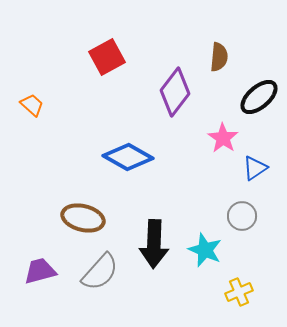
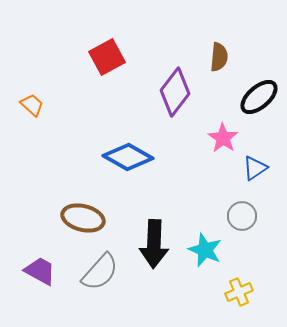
purple trapezoid: rotated 44 degrees clockwise
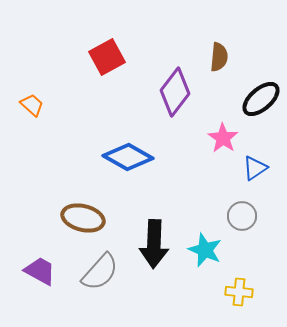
black ellipse: moved 2 px right, 2 px down
yellow cross: rotated 28 degrees clockwise
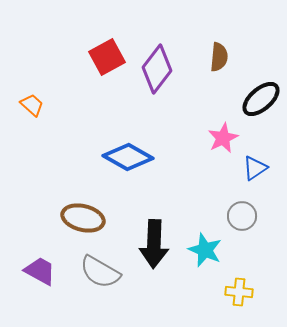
purple diamond: moved 18 px left, 23 px up
pink star: rotated 12 degrees clockwise
gray semicircle: rotated 78 degrees clockwise
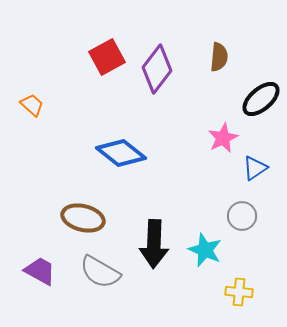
blue diamond: moved 7 px left, 4 px up; rotated 9 degrees clockwise
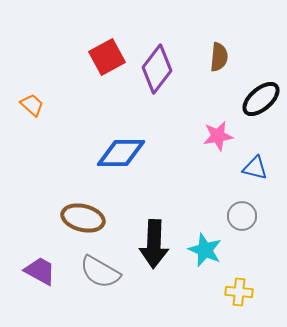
pink star: moved 5 px left, 2 px up; rotated 16 degrees clockwise
blue diamond: rotated 39 degrees counterclockwise
blue triangle: rotated 48 degrees clockwise
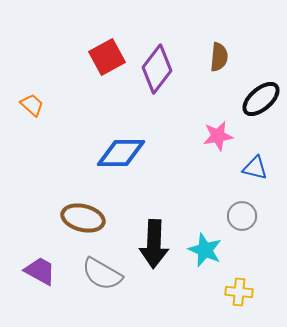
gray semicircle: moved 2 px right, 2 px down
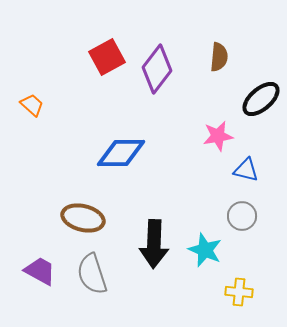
blue triangle: moved 9 px left, 2 px down
gray semicircle: moved 10 px left; rotated 42 degrees clockwise
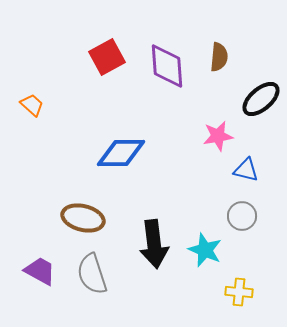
purple diamond: moved 10 px right, 3 px up; rotated 42 degrees counterclockwise
black arrow: rotated 9 degrees counterclockwise
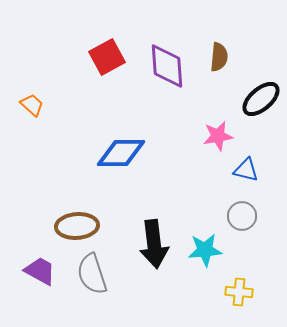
brown ellipse: moved 6 px left, 8 px down; rotated 18 degrees counterclockwise
cyan star: rotated 28 degrees counterclockwise
